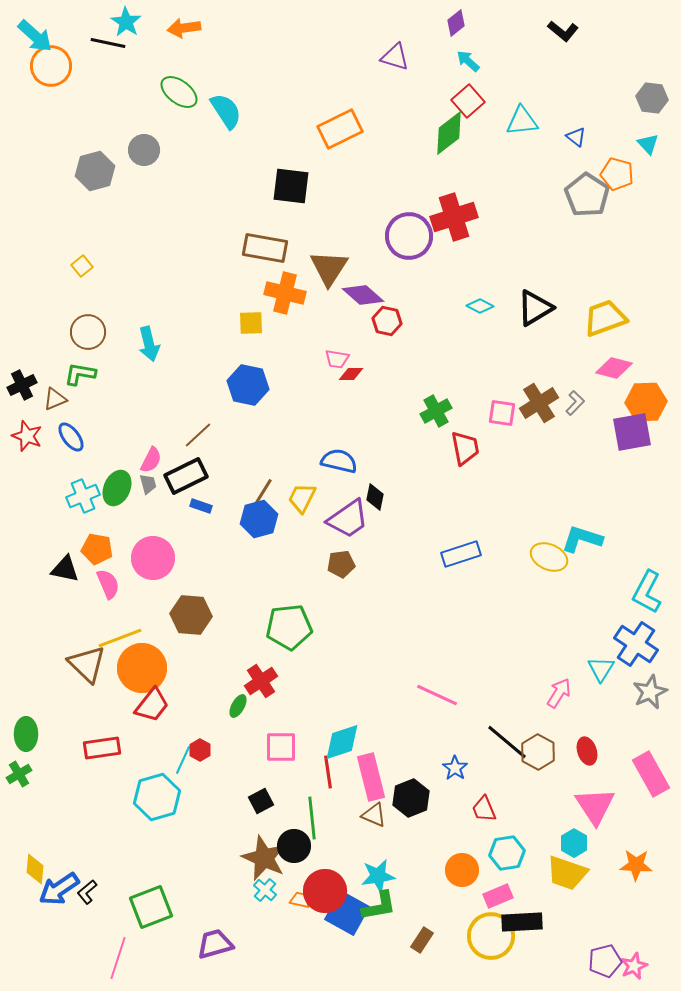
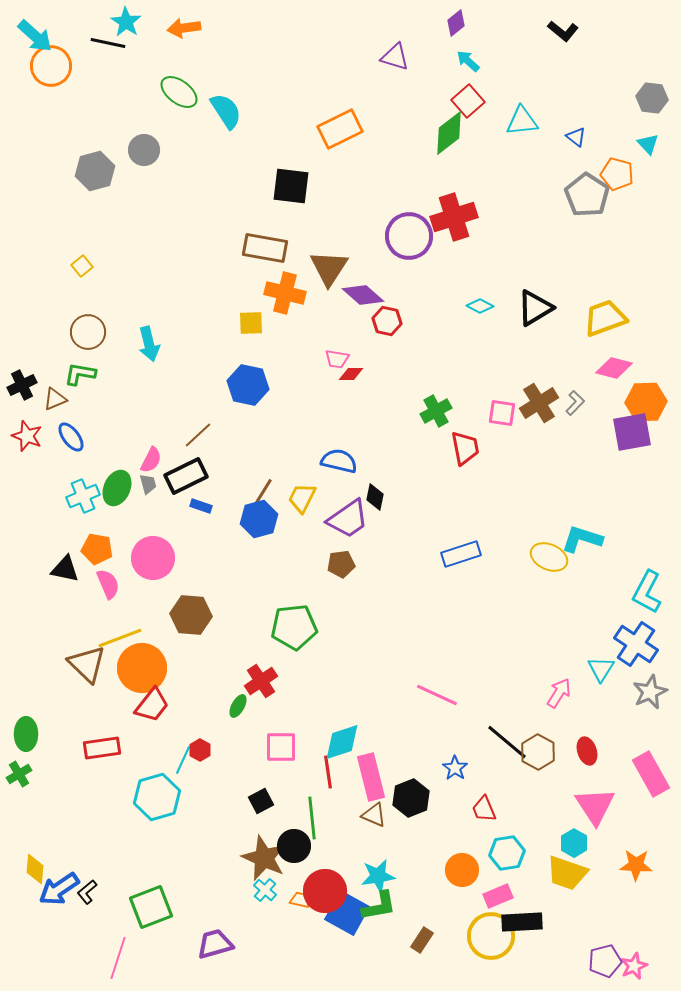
green pentagon at (289, 627): moved 5 px right
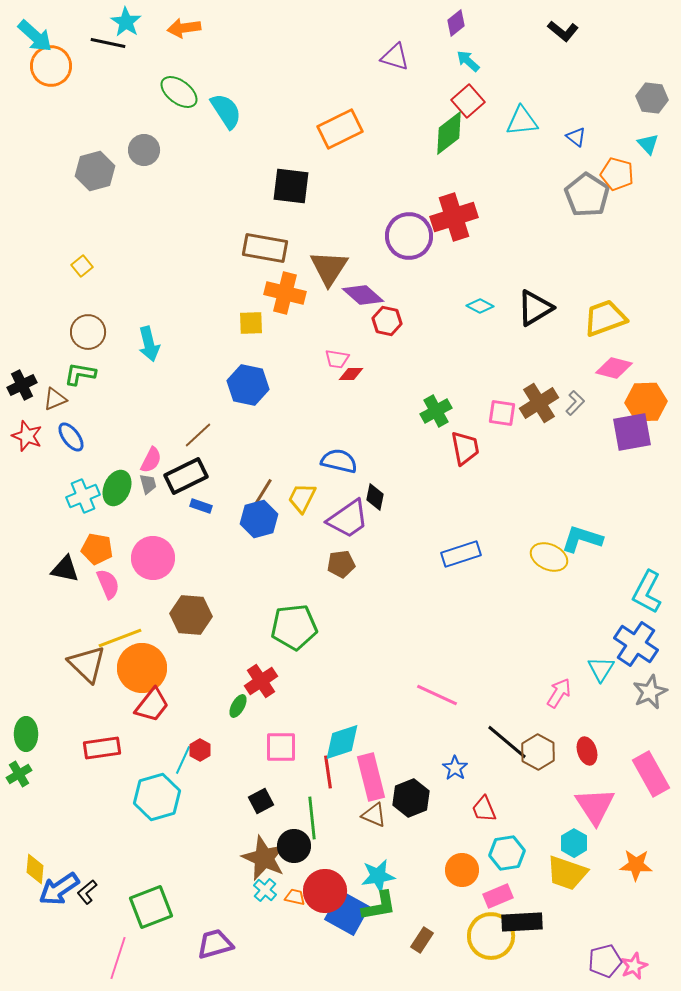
orange trapezoid at (300, 900): moved 5 px left, 3 px up
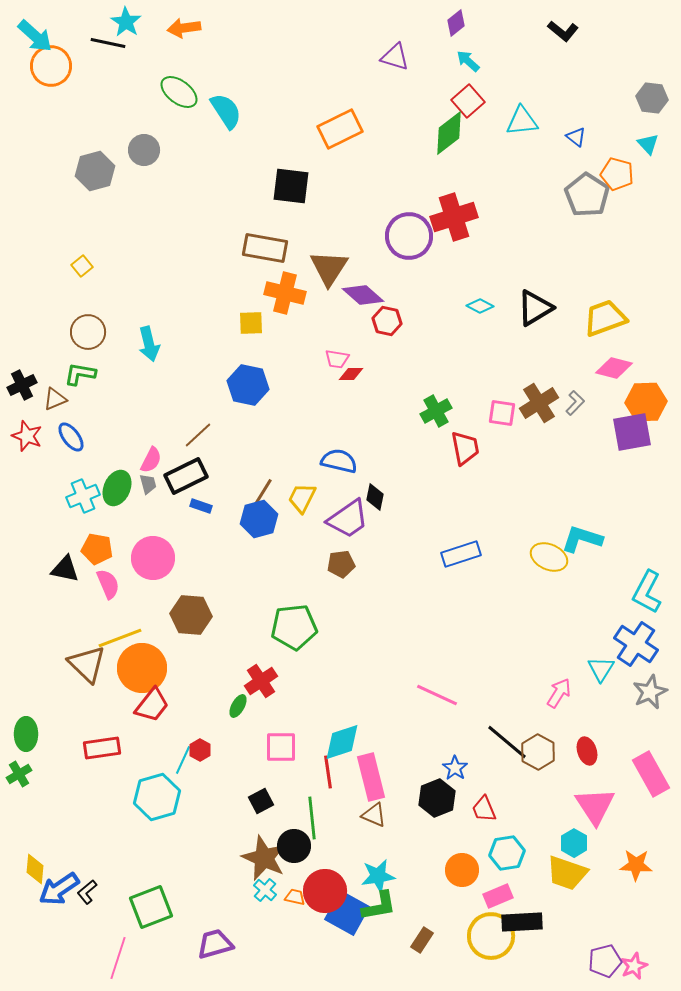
black hexagon at (411, 798): moved 26 px right
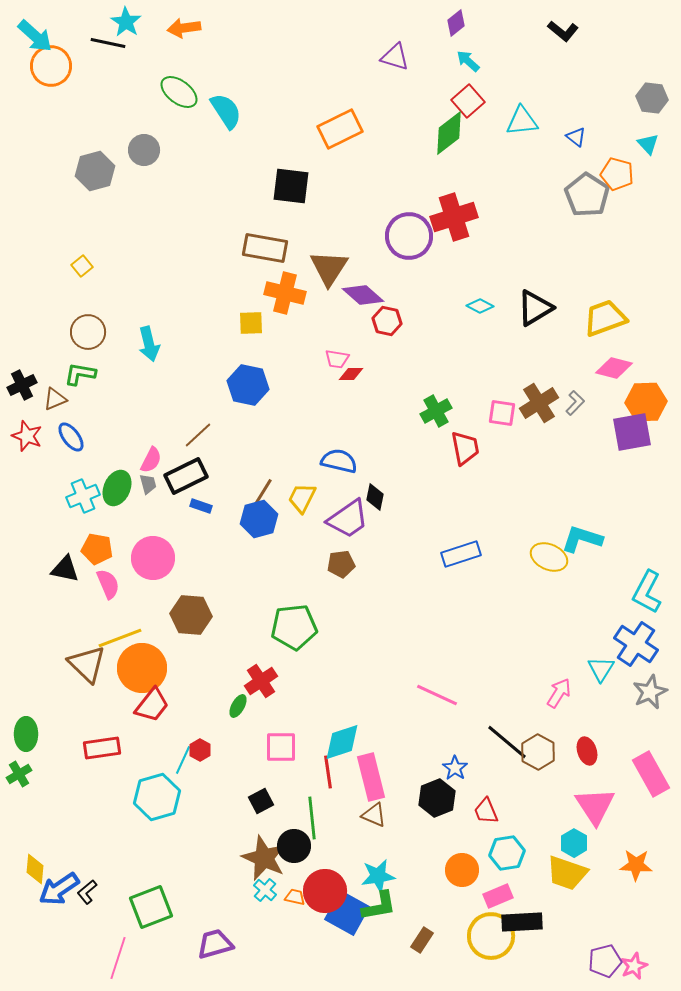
red trapezoid at (484, 809): moved 2 px right, 2 px down
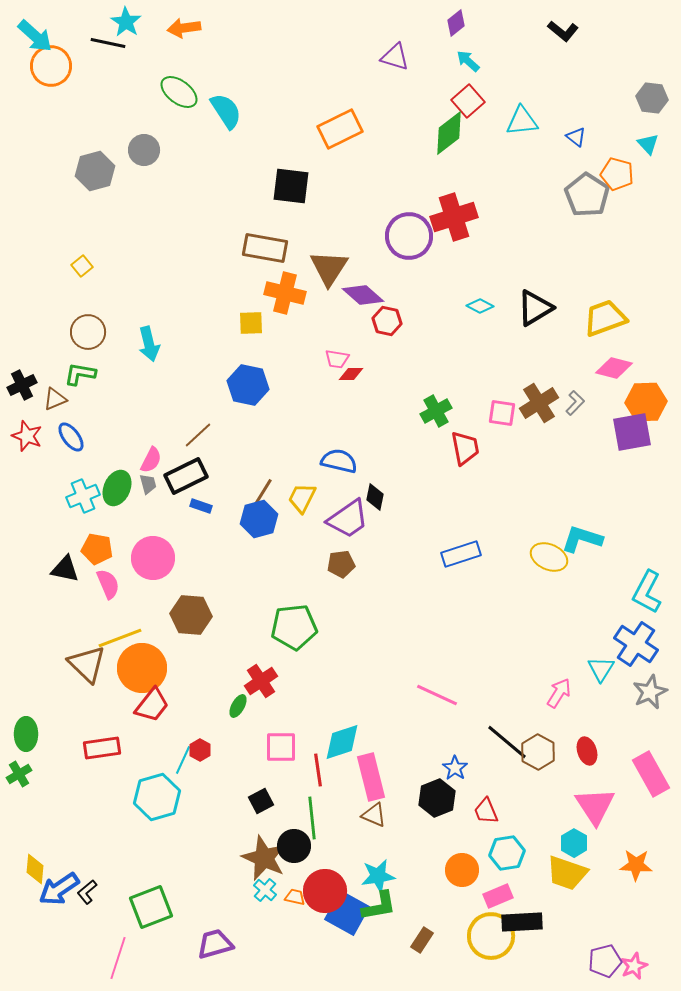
red line at (328, 772): moved 10 px left, 2 px up
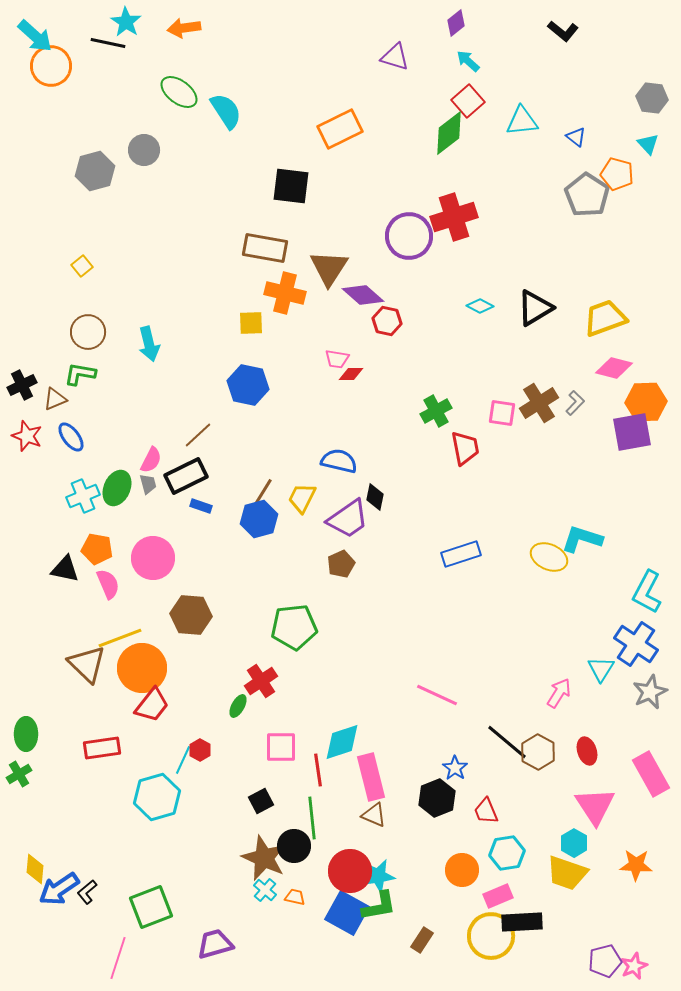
brown pentagon at (341, 564): rotated 16 degrees counterclockwise
red circle at (325, 891): moved 25 px right, 20 px up
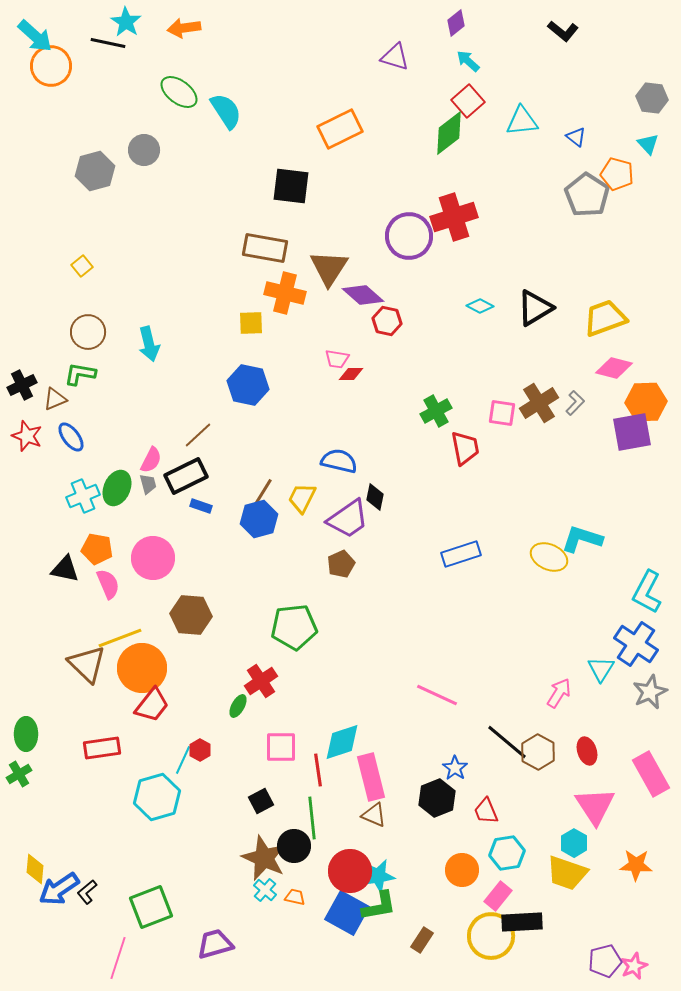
pink rectangle at (498, 896): rotated 28 degrees counterclockwise
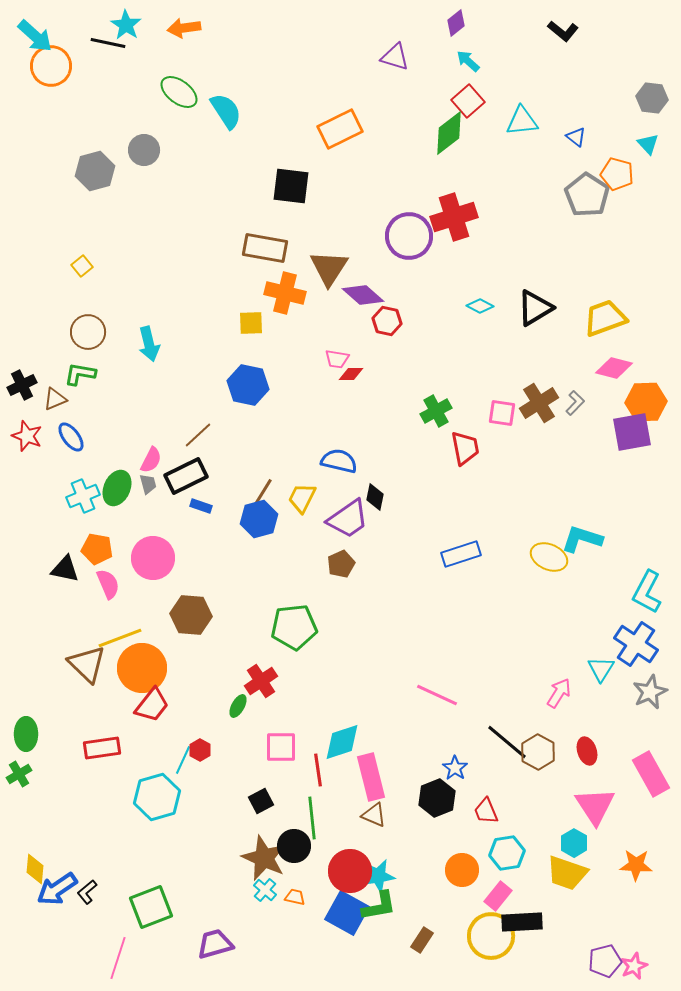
cyan star at (126, 22): moved 3 px down
blue arrow at (59, 889): moved 2 px left
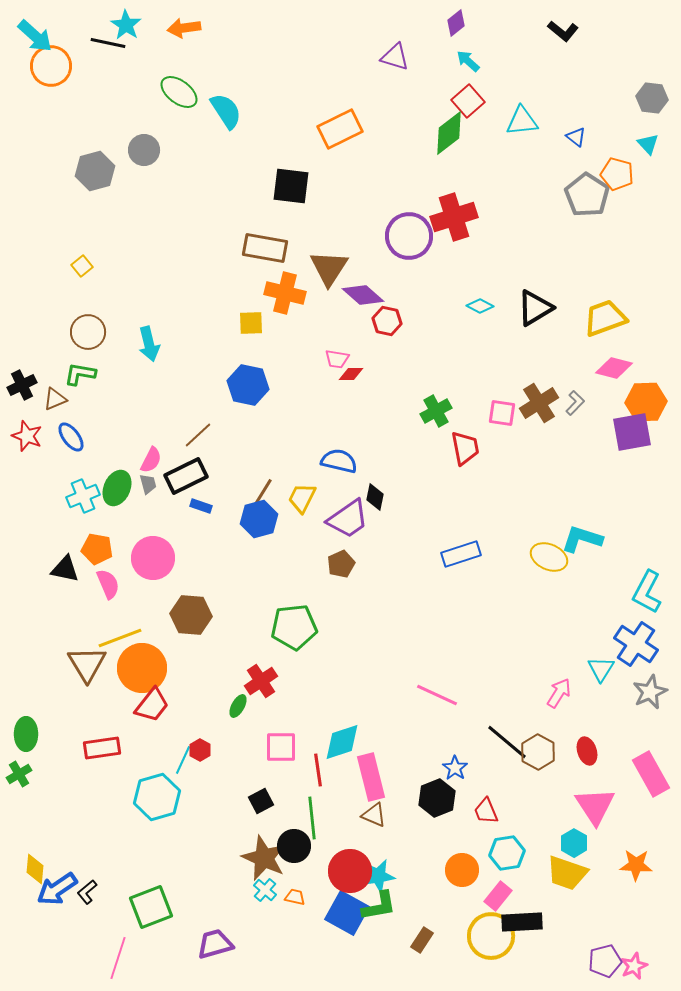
brown triangle at (87, 664): rotated 15 degrees clockwise
